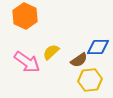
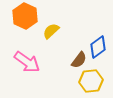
blue diamond: rotated 35 degrees counterclockwise
yellow semicircle: moved 21 px up
brown semicircle: rotated 18 degrees counterclockwise
yellow hexagon: moved 1 px right, 1 px down
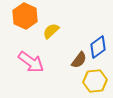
pink arrow: moved 4 px right
yellow hexagon: moved 4 px right
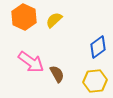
orange hexagon: moved 1 px left, 1 px down
yellow semicircle: moved 3 px right, 11 px up
brown semicircle: moved 22 px left, 14 px down; rotated 66 degrees counterclockwise
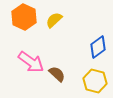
brown semicircle: rotated 18 degrees counterclockwise
yellow hexagon: rotated 20 degrees clockwise
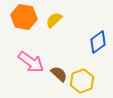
orange hexagon: rotated 15 degrees counterclockwise
blue diamond: moved 5 px up
brown semicircle: moved 2 px right
yellow hexagon: moved 13 px left; rotated 25 degrees clockwise
